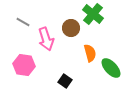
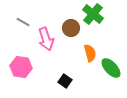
pink hexagon: moved 3 px left, 2 px down
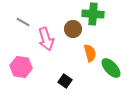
green cross: rotated 35 degrees counterclockwise
brown circle: moved 2 px right, 1 px down
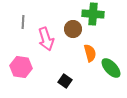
gray line: rotated 64 degrees clockwise
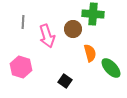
pink arrow: moved 1 px right, 3 px up
pink hexagon: rotated 10 degrees clockwise
